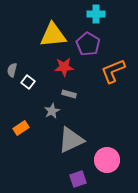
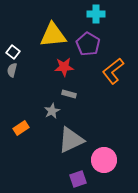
orange L-shape: rotated 16 degrees counterclockwise
white square: moved 15 px left, 30 px up
pink circle: moved 3 px left
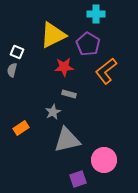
yellow triangle: rotated 20 degrees counterclockwise
white square: moved 4 px right; rotated 16 degrees counterclockwise
orange L-shape: moved 7 px left
gray star: moved 1 px right, 1 px down
gray triangle: moved 4 px left; rotated 12 degrees clockwise
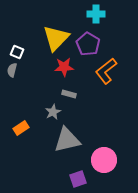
yellow triangle: moved 3 px right, 3 px down; rotated 20 degrees counterclockwise
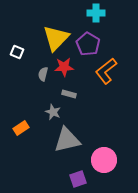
cyan cross: moved 1 px up
gray semicircle: moved 31 px right, 4 px down
gray star: rotated 21 degrees counterclockwise
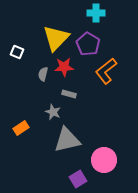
purple square: rotated 12 degrees counterclockwise
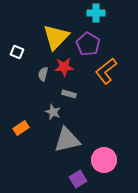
yellow triangle: moved 1 px up
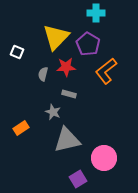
red star: moved 2 px right
pink circle: moved 2 px up
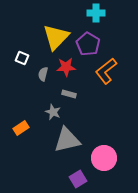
white square: moved 5 px right, 6 px down
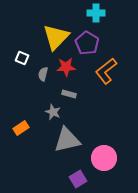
purple pentagon: moved 1 px left, 1 px up
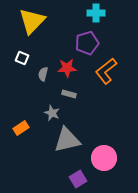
yellow triangle: moved 24 px left, 16 px up
purple pentagon: rotated 25 degrees clockwise
red star: moved 1 px right, 1 px down
gray star: moved 1 px left, 1 px down
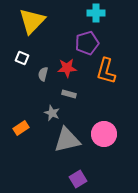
orange L-shape: rotated 36 degrees counterclockwise
pink circle: moved 24 px up
